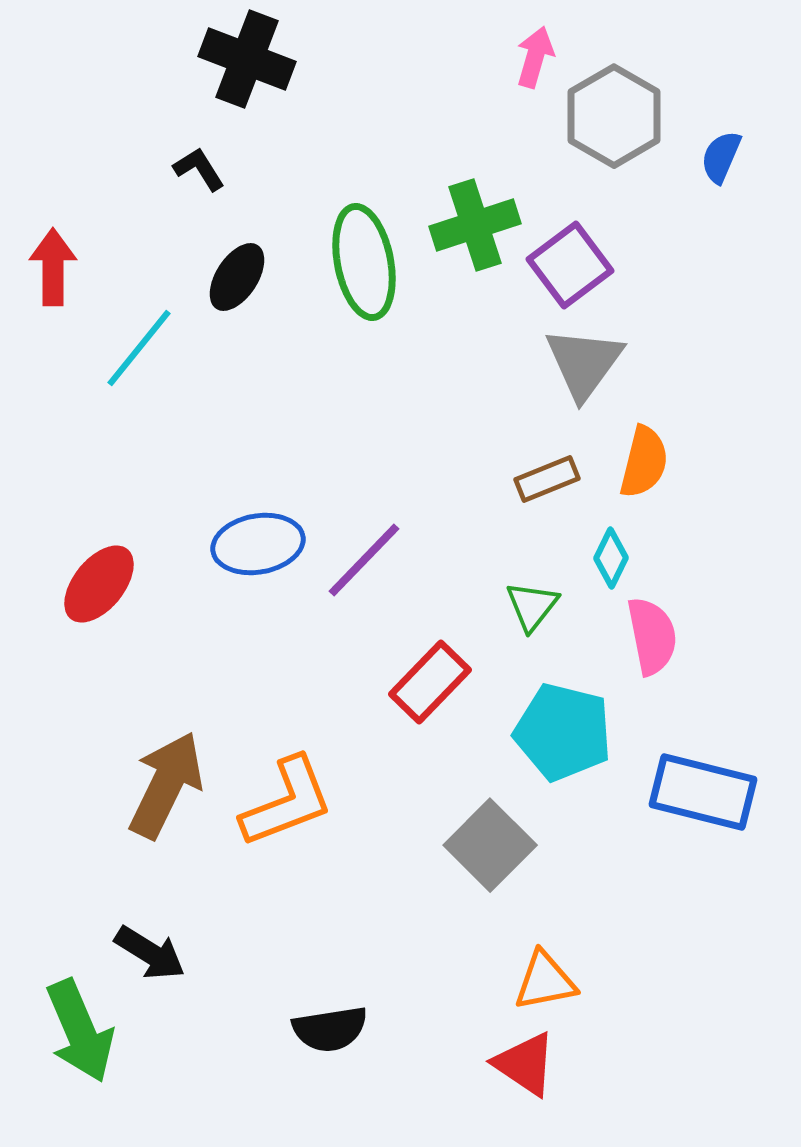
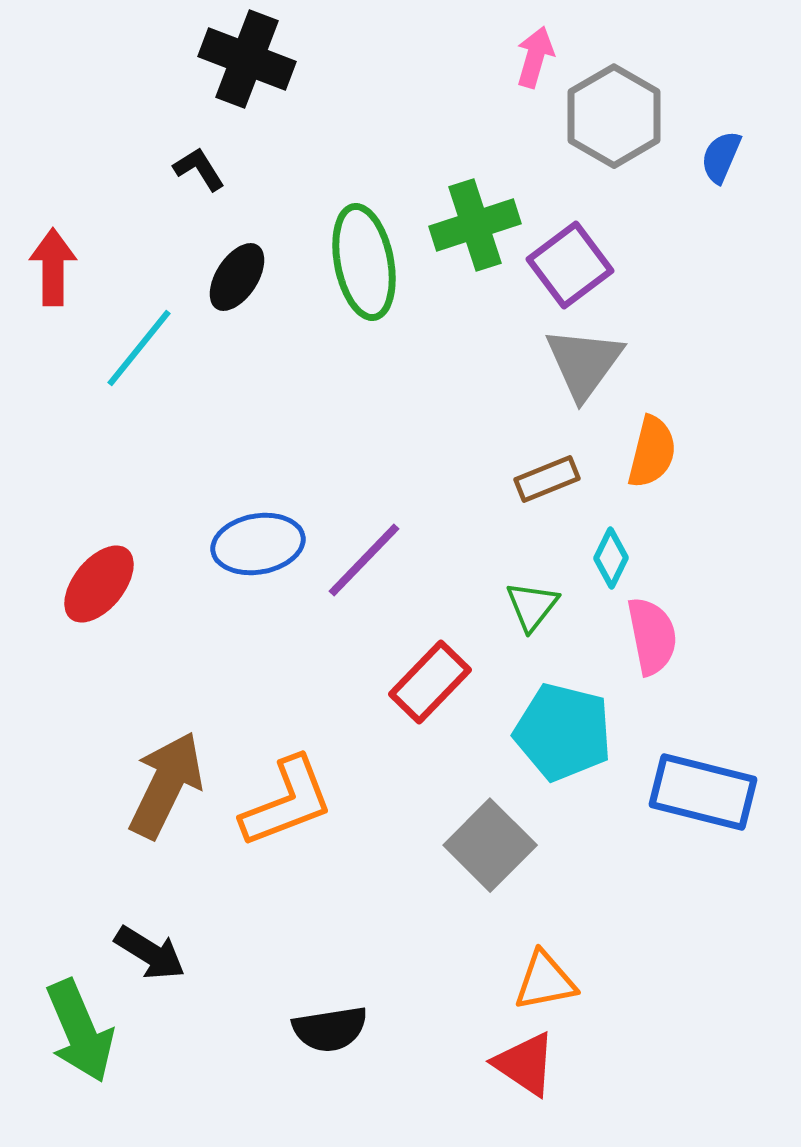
orange semicircle: moved 8 px right, 10 px up
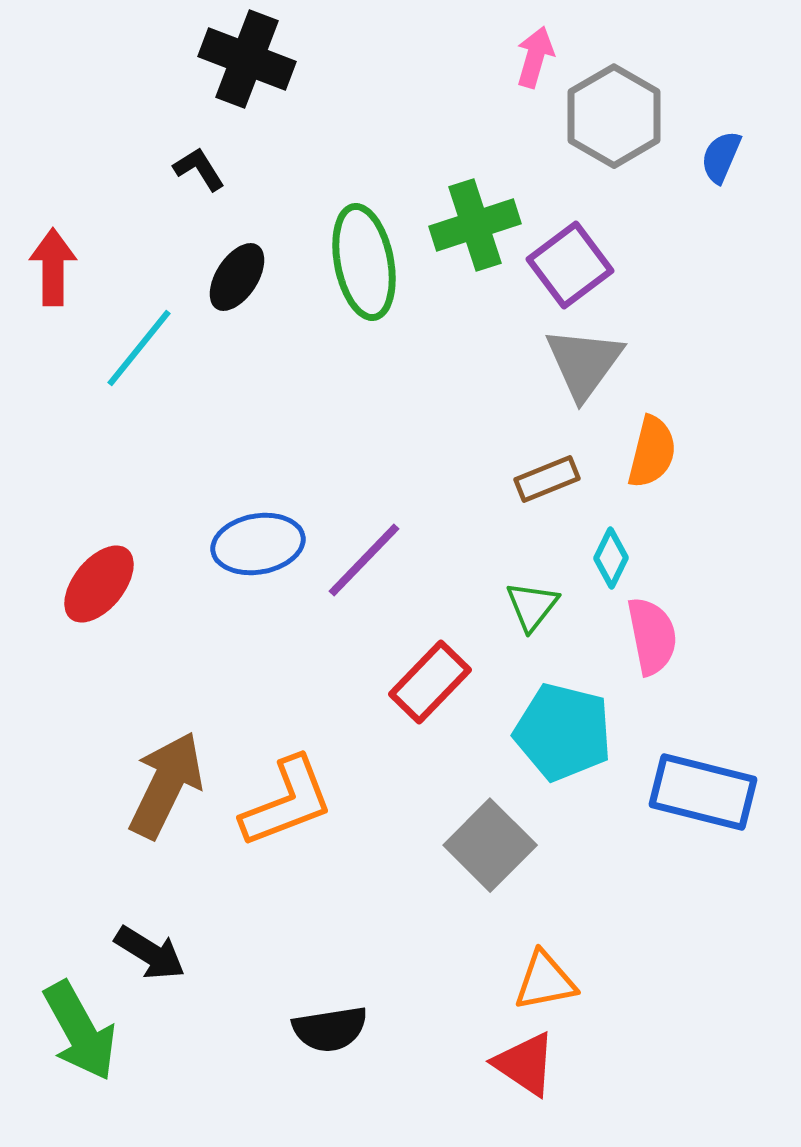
green arrow: rotated 6 degrees counterclockwise
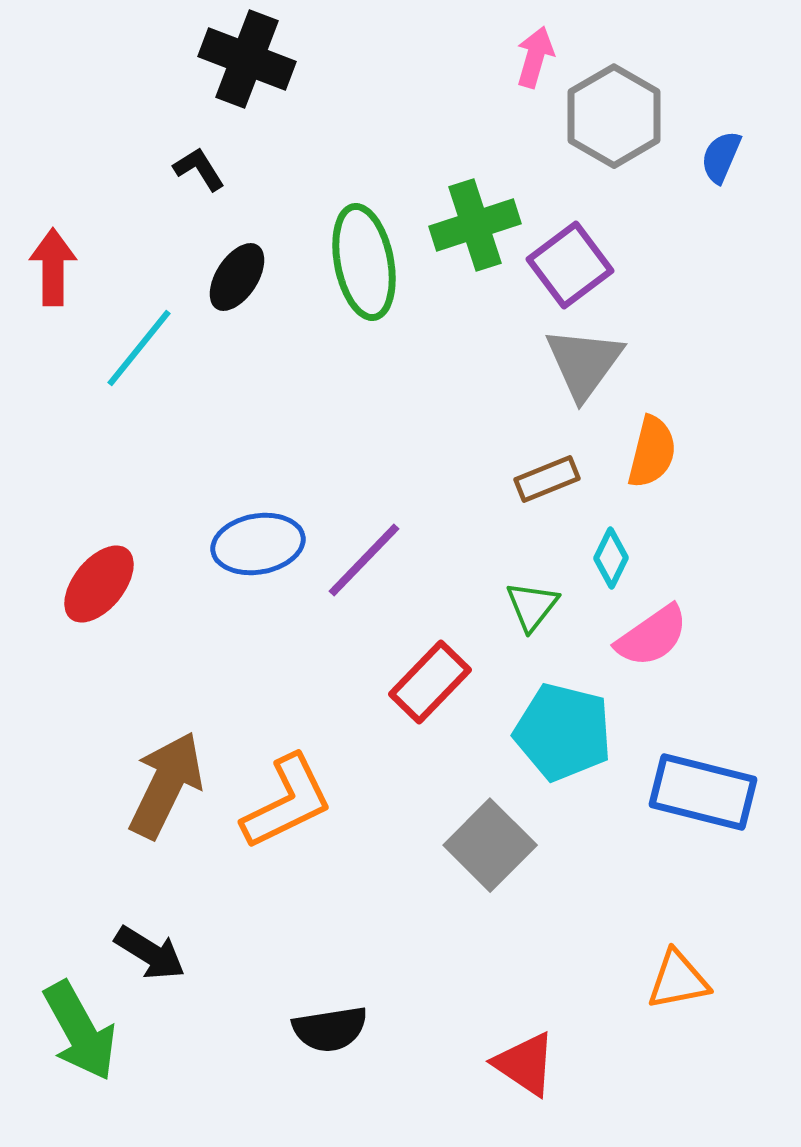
pink semicircle: rotated 66 degrees clockwise
orange L-shape: rotated 5 degrees counterclockwise
orange triangle: moved 133 px right, 1 px up
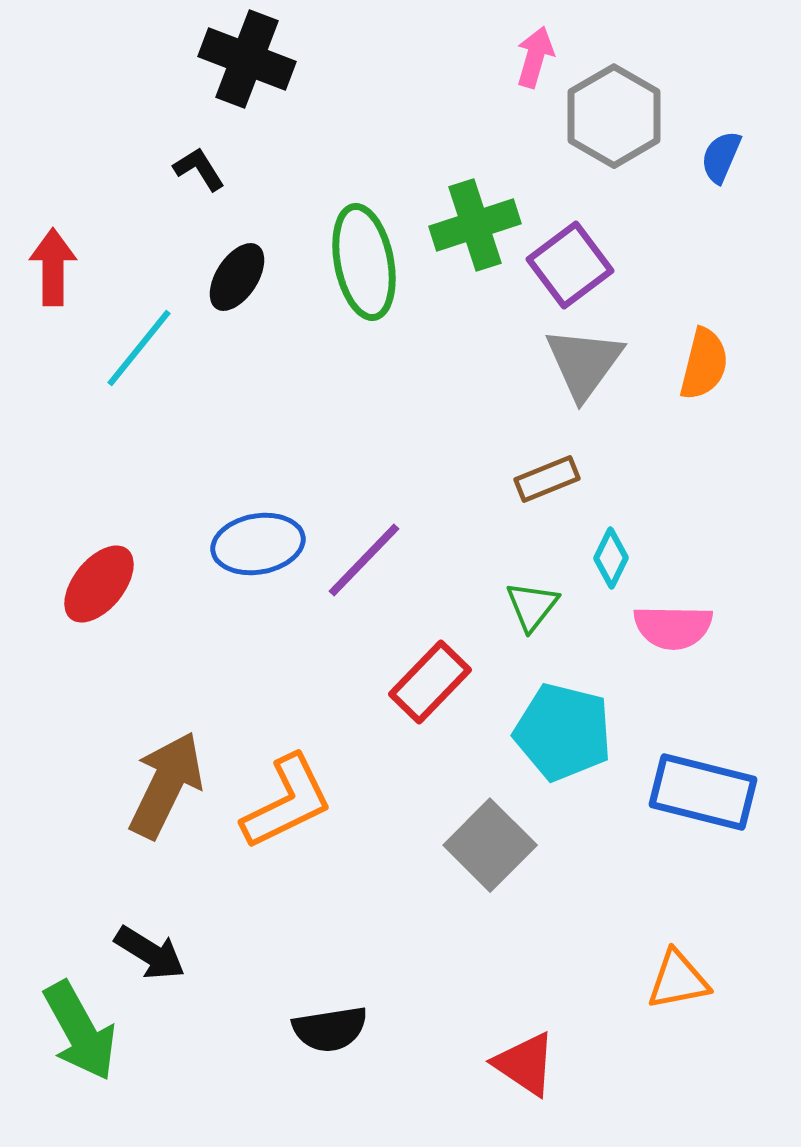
orange semicircle: moved 52 px right, 88 px up
pink semicircle: moved 21 px right, 9 px up; rotated 36 degrees clockwise
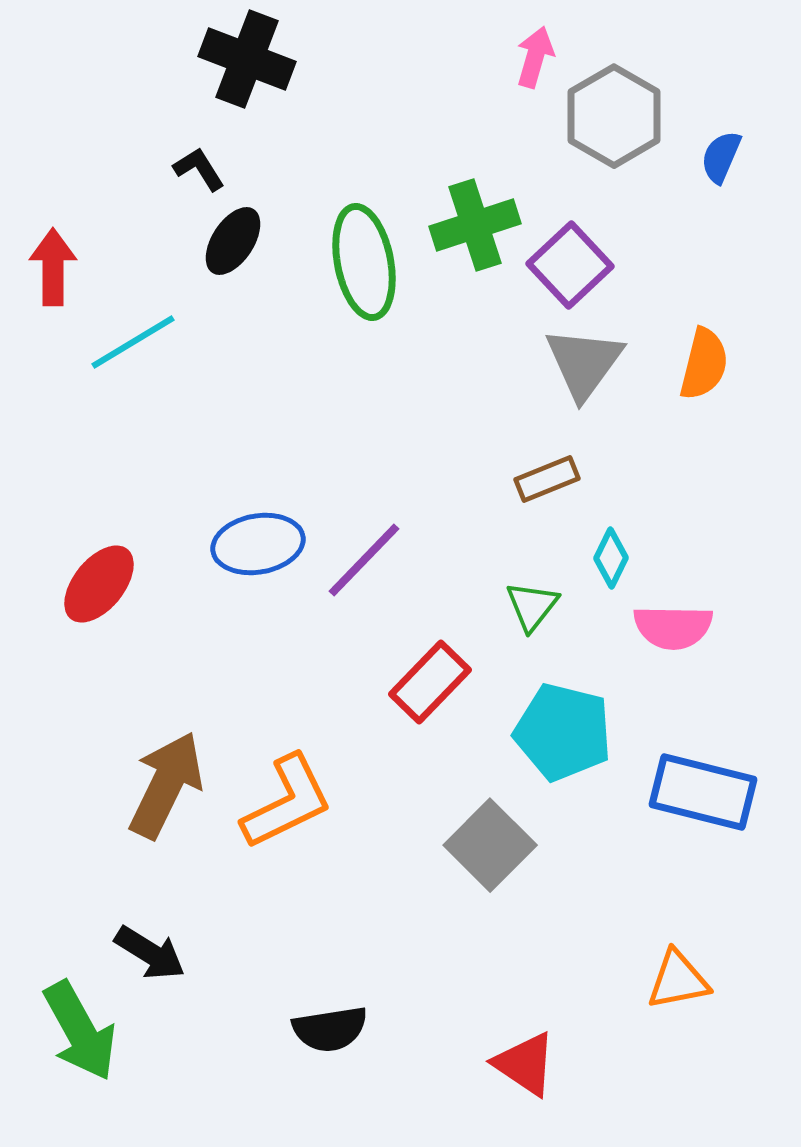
purple square: rotated 6 degrees counterclockwise
black ellipse: moved 4 px left, 36 px up
cyan line: moved 6 px left, 6 px up; rotated 20 degrees clockwise
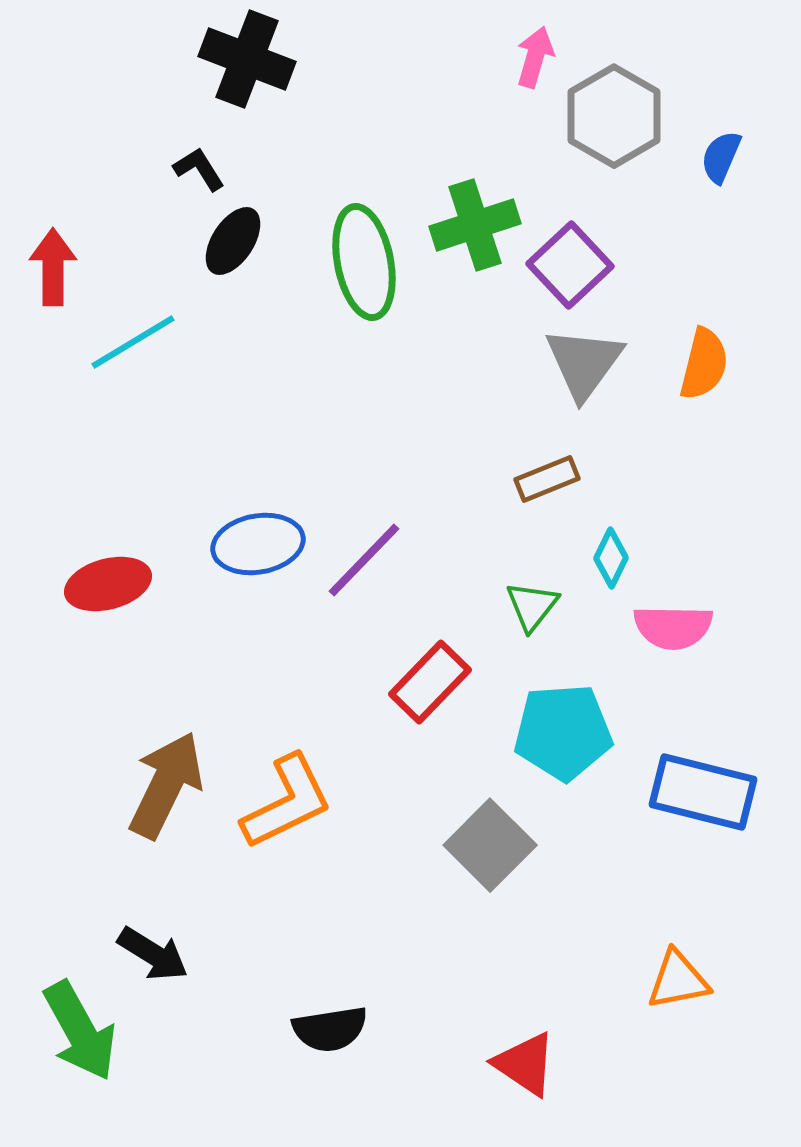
red ellipse: moved 9 px right; rotated 36 degrees clockwise
cyan pentagon: rotated 18 degrees counterclockwise
black arrow: moved 3 px right, 1 px down
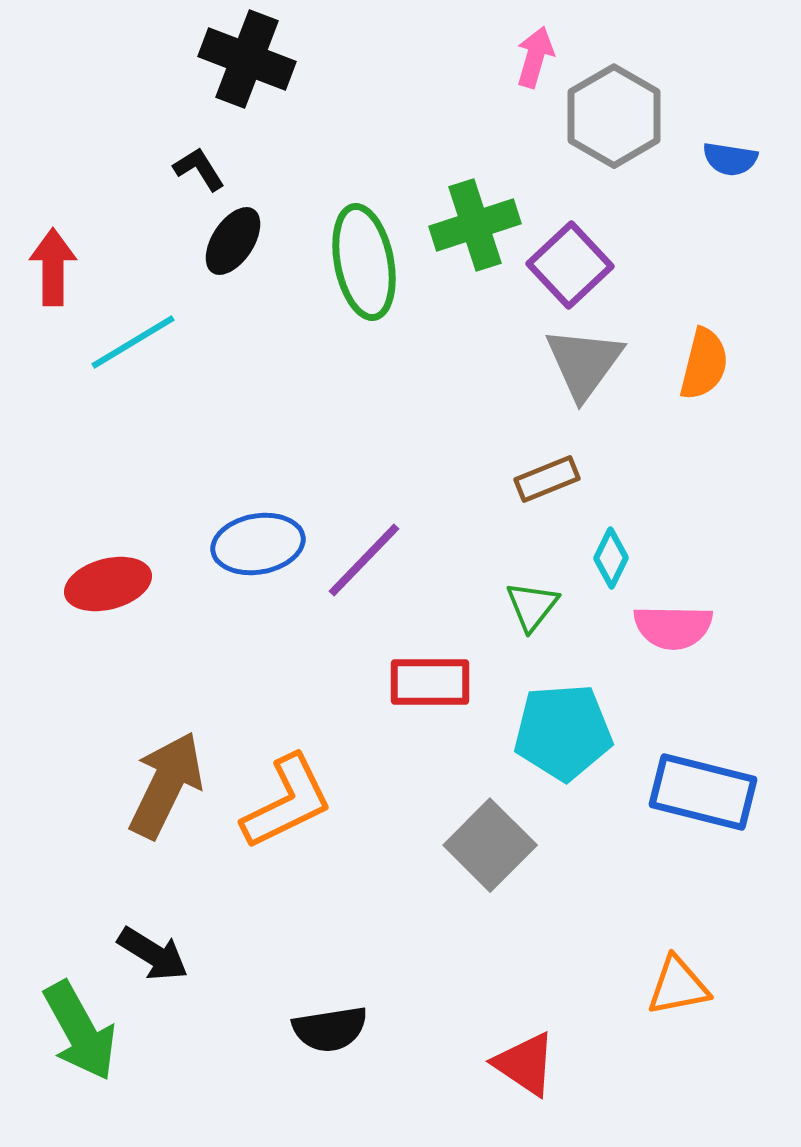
blue semicircle: moved 9 px right, 2 px down; rotated 104 degrees counterclockwise
red rectangle: rotated 46 degrees clockwise
orange triangle: moved 6 px down
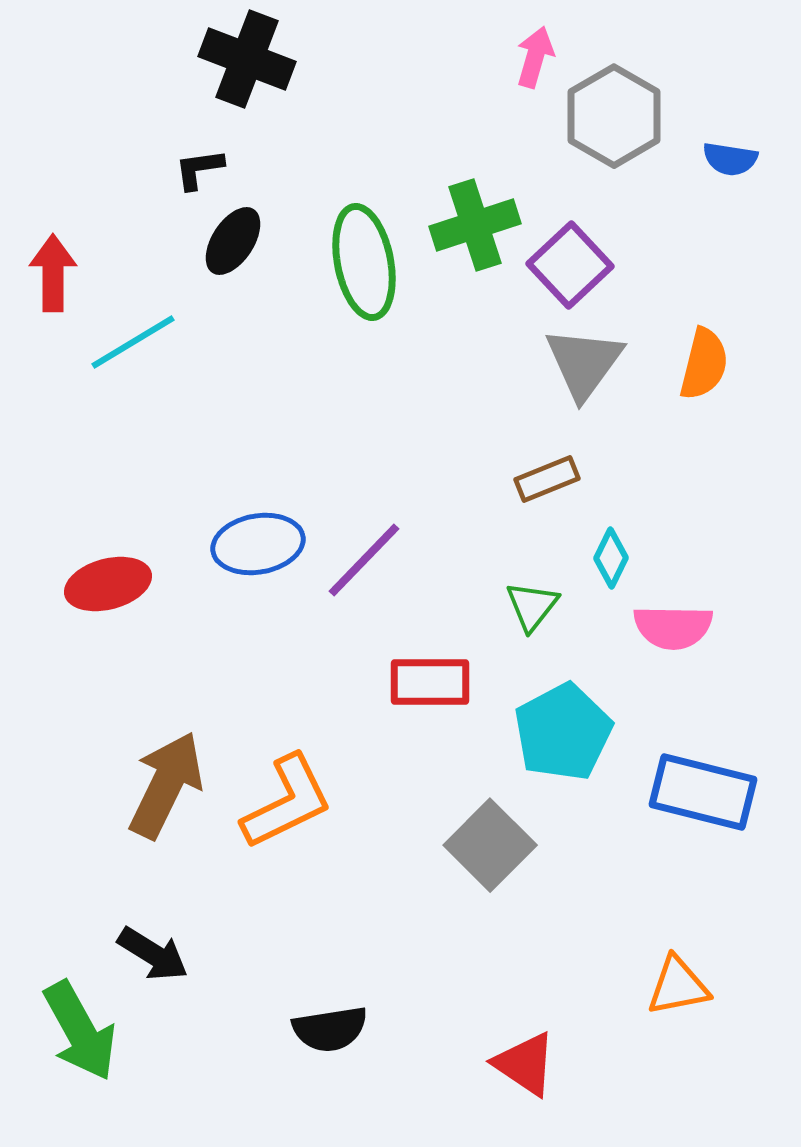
black L-shape: rotated 66 degrees counterclockwise
red arrow: moved 6 px down
cyan pentagon: rotated 24 degrees counterclockwise
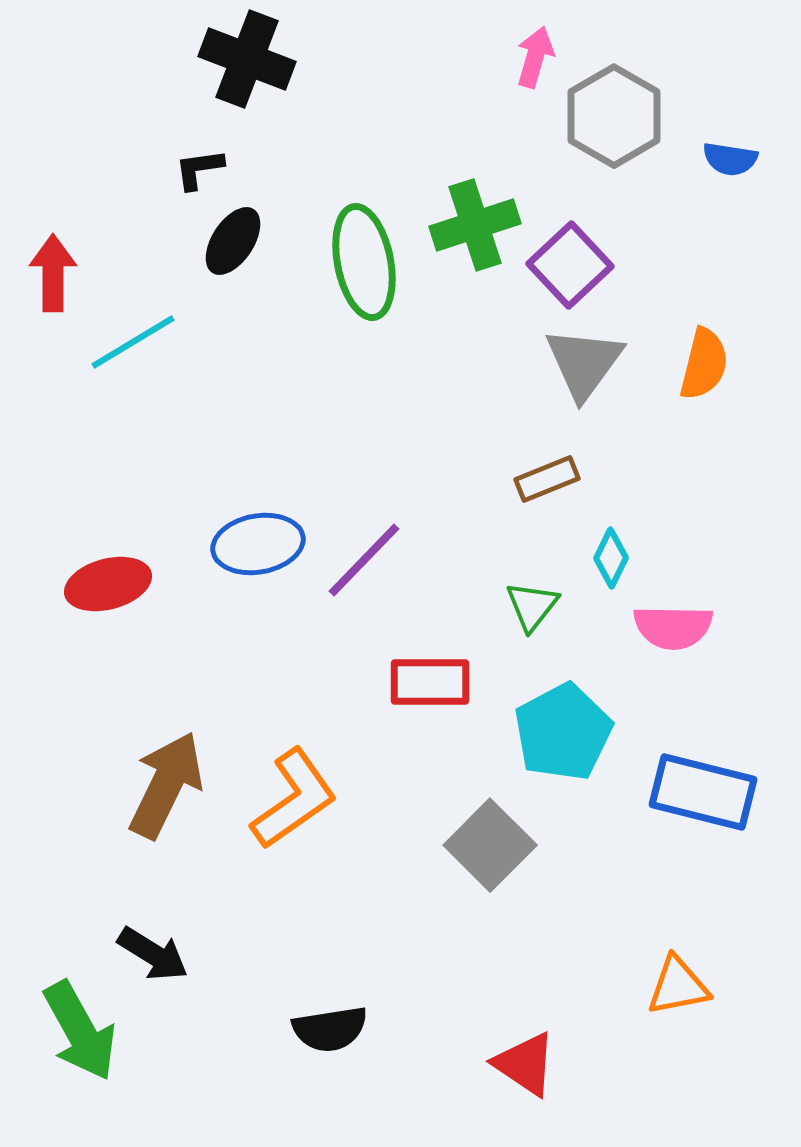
orange L-shape: moved 7 px right, 3 px up; rotated 9 degrees counterclockwise
